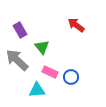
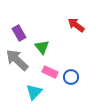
purple rectangle: moved 1 px left, 3 px down
cyan triangle: moved 3 px left, 2 px down; rotated 42 degrees counterclockwise
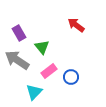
gray arrow: rotated 10 degrees counterclockwise
pink rectangle: moved 1 px left, 1 px up; rotated 63 degrees counterclockwise
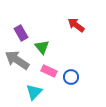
purple rectangle: moved 2 px right
pink rectangle: rotated 63 degrees clockwise
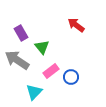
pink rectangle: moved 2 px right; rotated 63 degrees counterclockwise
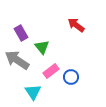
cyan triangle: moved 1 px left; rotated 18 degrees counterclockwise
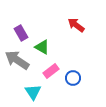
green triangle: rotated 21 degrees counterclockwise
blue circle: moved 2 px right, 1 px down
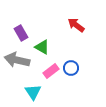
gray arrow: rotated 20 degrees counterclockwise
blue circle: moved 2 px left, 10 px up
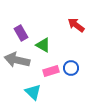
green triangle: moved 1 px right, 2 px up
pink rectangle: rotated 21 degrees clockwise
cyan triangle: rotated 12 degrees counterclockwise
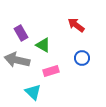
blue circle: moved 11 px right, 10 px up
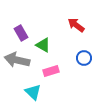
blue circle: moved 2 px right
